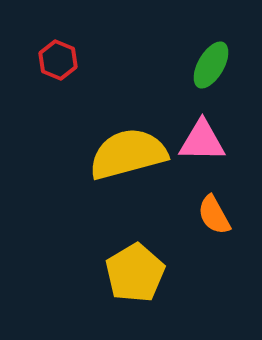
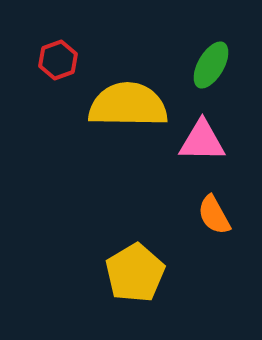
red hexagon: rotated 18 degrees clockwise
yellow semicircle: moved 49 px up; rotated 16 degrees clockwise
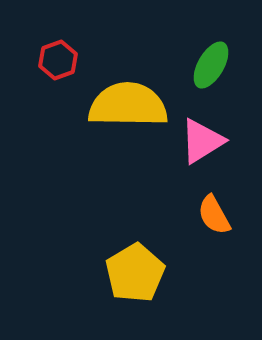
pink triangle: rotated 33 degrees counterclockwise
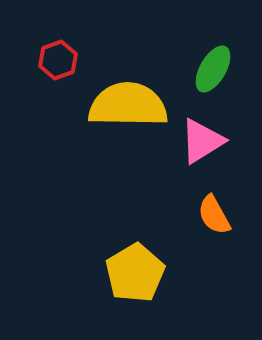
green ellipse: moved 2 px right, 4 px down
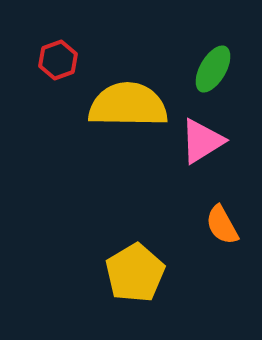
orange semicircle: moved 8 px right, 10 px down
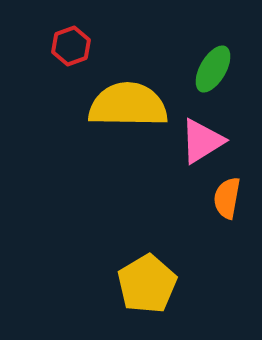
red hexagon: moved 13 px right, 14 px up
orange semicircle: moved 5 px right, 27 px up; rotated 39 degrees clockwise
yellow pentagon: moved 12 px right, 11 px down
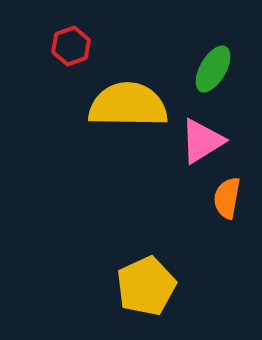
yellow pentagon: moved 1 px left, 2 px down; rotated 6 degrees clockwise
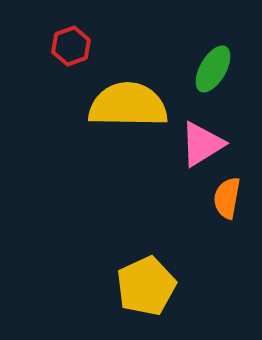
pink triangle: moved 3 px down
